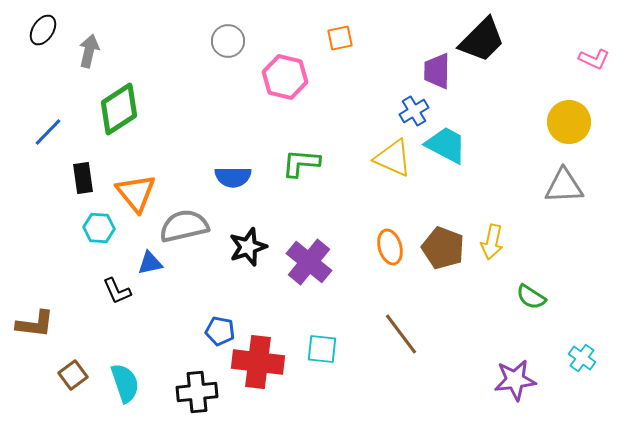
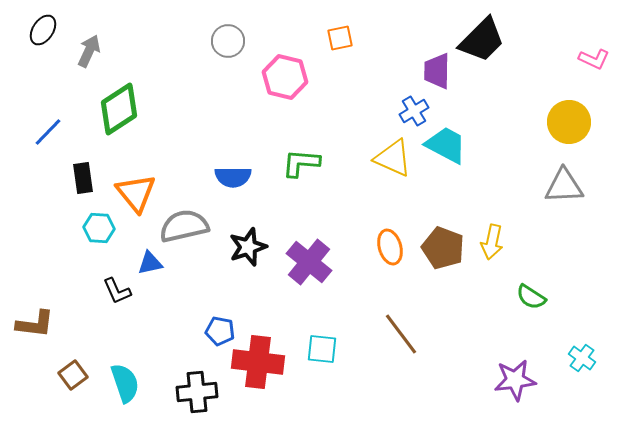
gray arrow: rotated 12 degrees clockwise
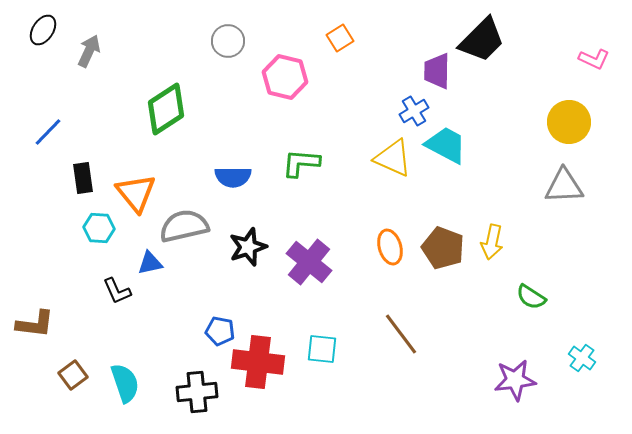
orange square: rotated 20 degrees counterclockwise
green diamond: moved 47 px right
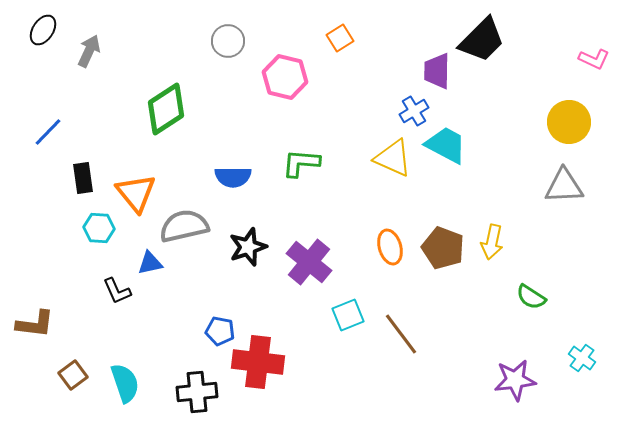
cyan square: moved 26 px right, 34 px up; rotated 28 degrees counterclockwise
